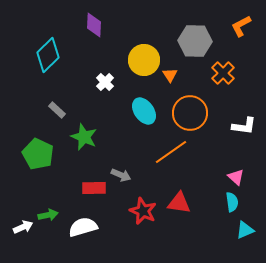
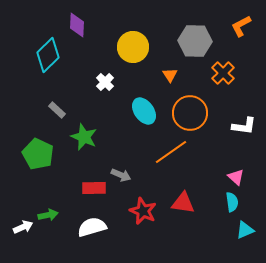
purple diamond: moved 17 px left
yellow circle: moved 11 px left, 13 px up
red triangle: moved 4 px right
white semicircle: moved 9 px right
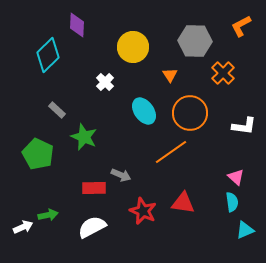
white semicircle: rotated 12 degrees counterclockwise
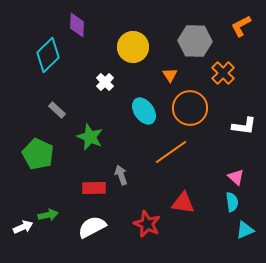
orange circle: moved 5 px up
green star: moved 6 px right
gray arrow: rotated 132 degrees counterclockwise
red star: moved 4 px right, 13 px down
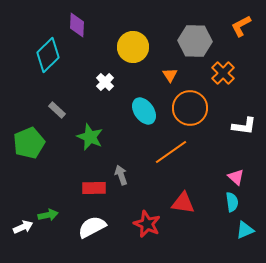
green pentagon: moved 9 px left, 11 px up; rotated 24 degrees clockwise
